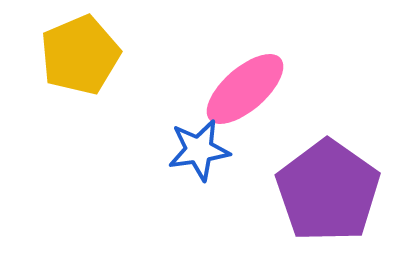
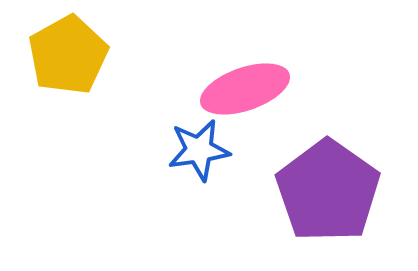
yellow pentagon: moved 12 px left; rotated 6 degrees counterclockwise
pink ellipse: rotated 22 degrees clockwise
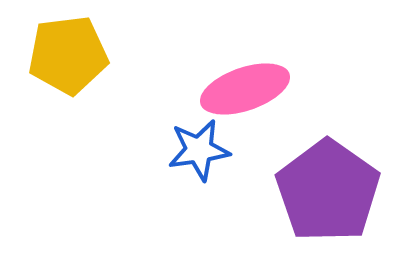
yellow pentagon: rotated 22 degrees clockwise
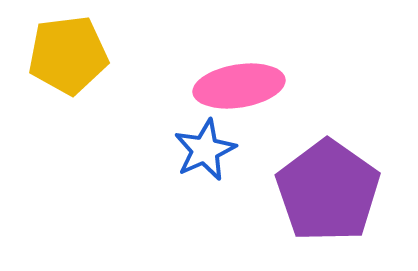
pink ellipse: moved 6 px left, 3 px up; rotated 10 degrees clockwise
blue star: moved 6 px right; rotated 16 degrees counterclockwise
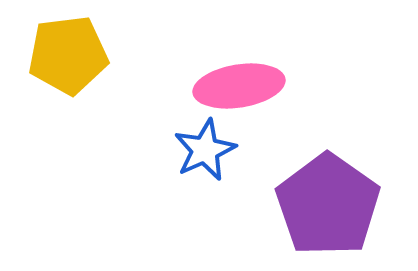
purple pentagon: moved 14 px down
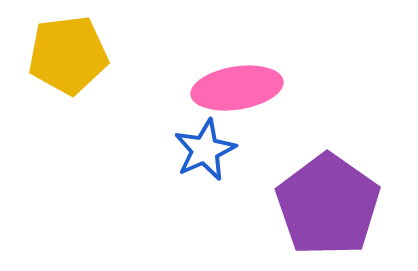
pink ellipse: moved 2 px left, 2 px down
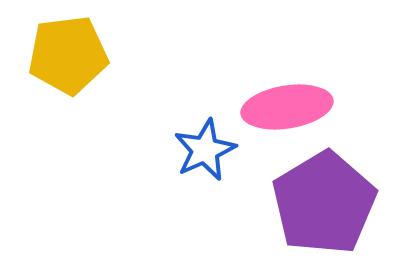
pink ellipse: moved 50 px right, 19 px down
purple pentagon: moved 4 px left, 2 px up; rotated 6 degrees clockwise
